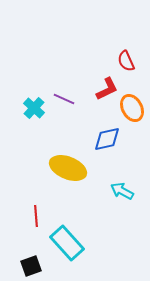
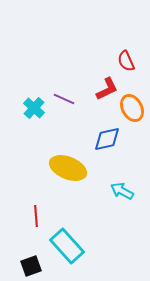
cyan rectangle: moved 3 px down
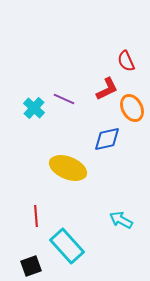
cyan arrow: moved 1 px left, 29 px down
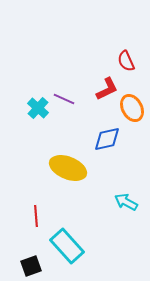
cyan cross: moved 4 px right
cyan arrow: moved 5 px right, 18 px up
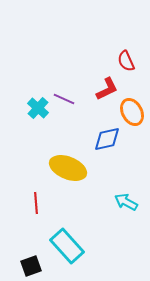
orange ellipse: moved 4 px down
red line: moved 13 px up
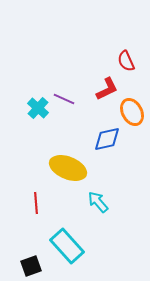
cyan arrow: moved 28 px left; rotated 20 degrees clockwise
